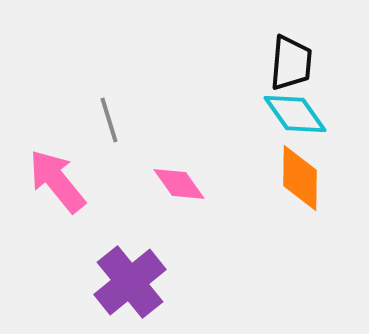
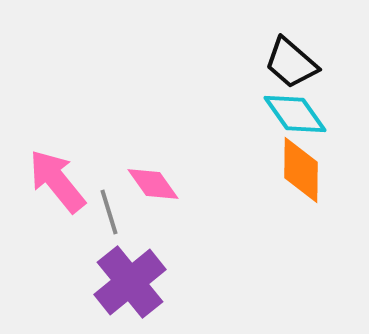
black trapezoid: rotated 126 degrees clockwise
gray line: moved 92 px down
orange diamond: moved 1 px right, 8 px up
pink diamond: moved 26 px left
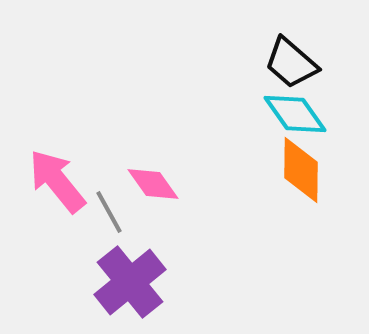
gray line: rotated 12 degrees counterclockwise
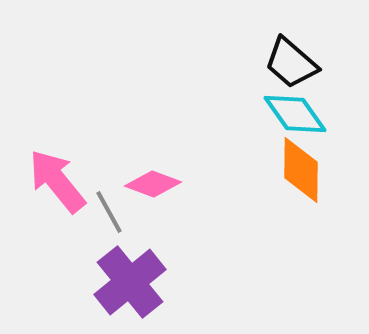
pink diamond: rotated 34 degrees counterclockwise
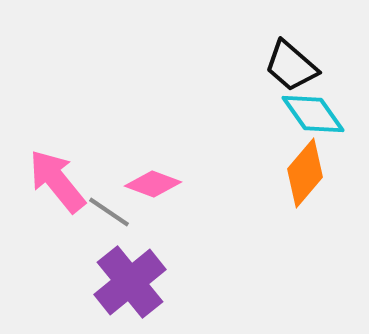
black trapezoid: moved 3 px down
cyan diamond: moved 18 px right
orange diamond: moved 4 px right, 3 px down; rotated 40 degrees clockwise
gray line: rotated 27 degrees counterclockwise
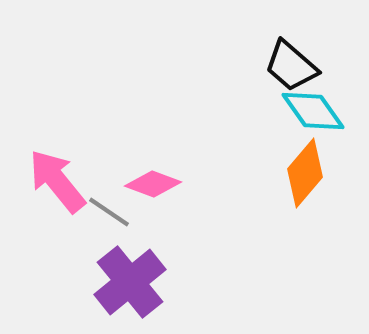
cyan diamond: moved 3 px up
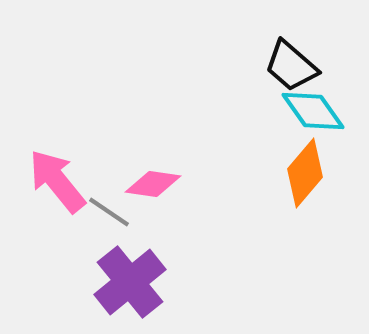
pink diamond: rotated 12 degrees counterclockwise
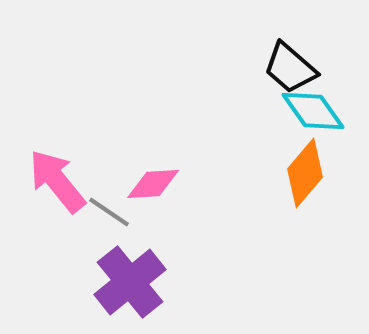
black trapezoid: moved 1 px left, 2 px down
pink diamond: rotated 12 degrees counterclockwise
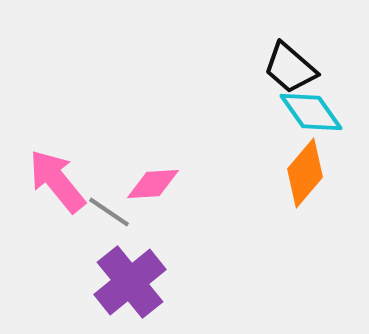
cyan diamond: moved 2 px left, 1 px down
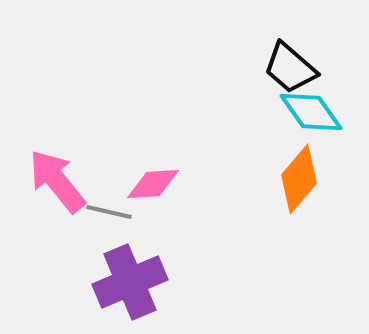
orange diamond: moved 6 px left, 6 px down
gray line: rotated 21 degrees counterclockwise
purple cross: rotated 16 degrees clockwise
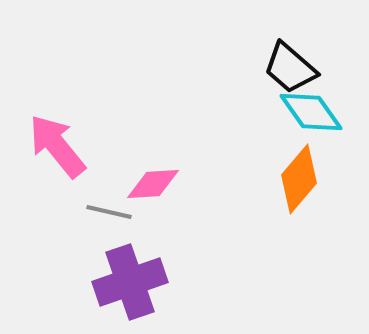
pink arrow: moved 35 px up
purple cross: rotated 4 degrees clockwise
